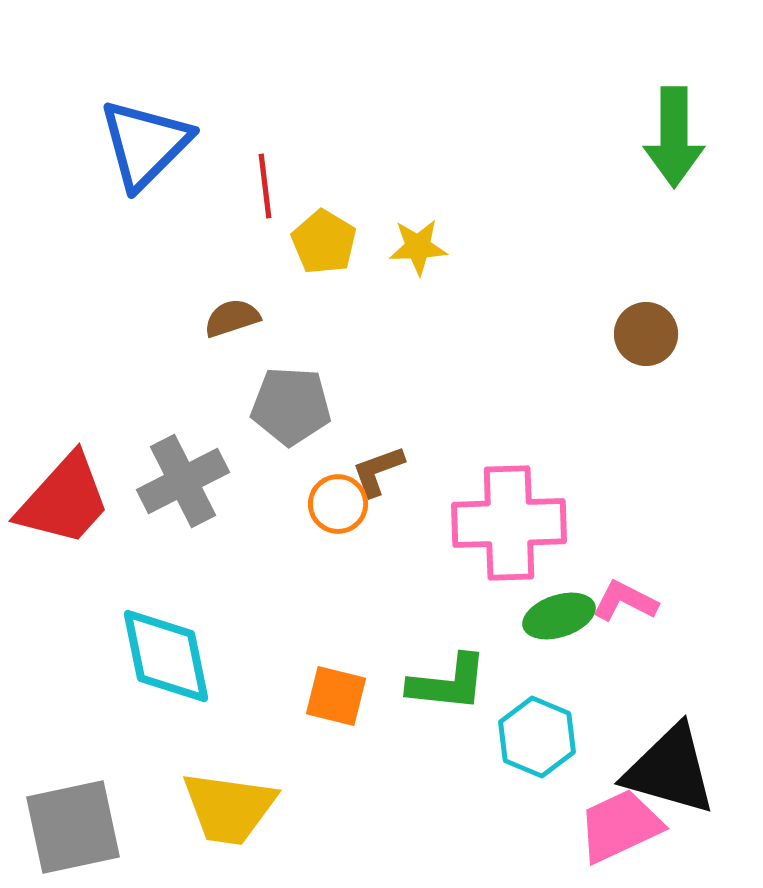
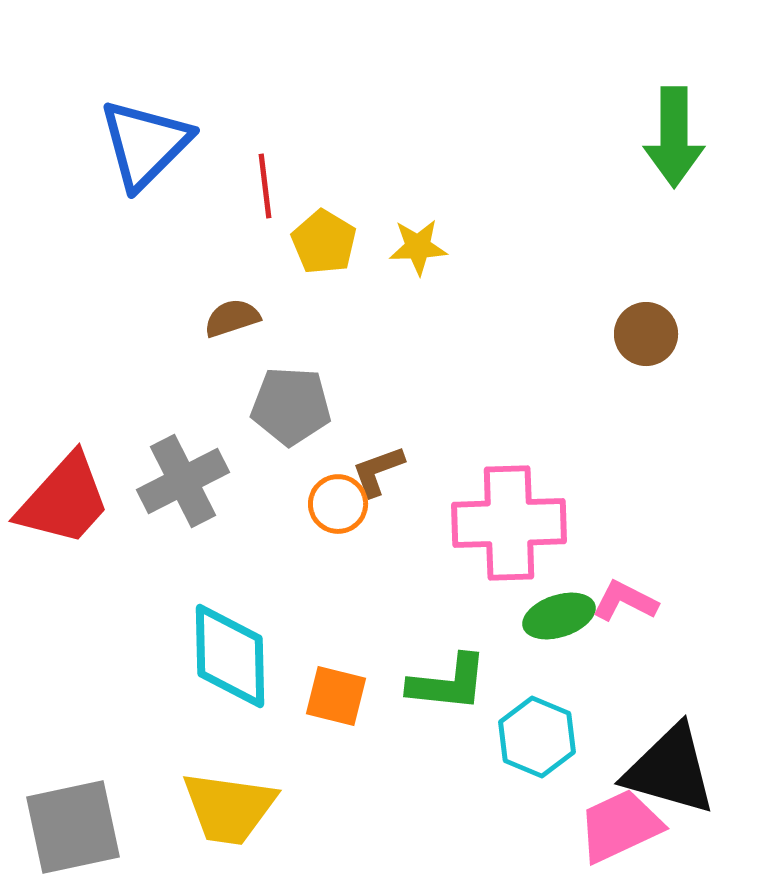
cyan diamond: moved 64 px right; rotated 10 degrees clockwise
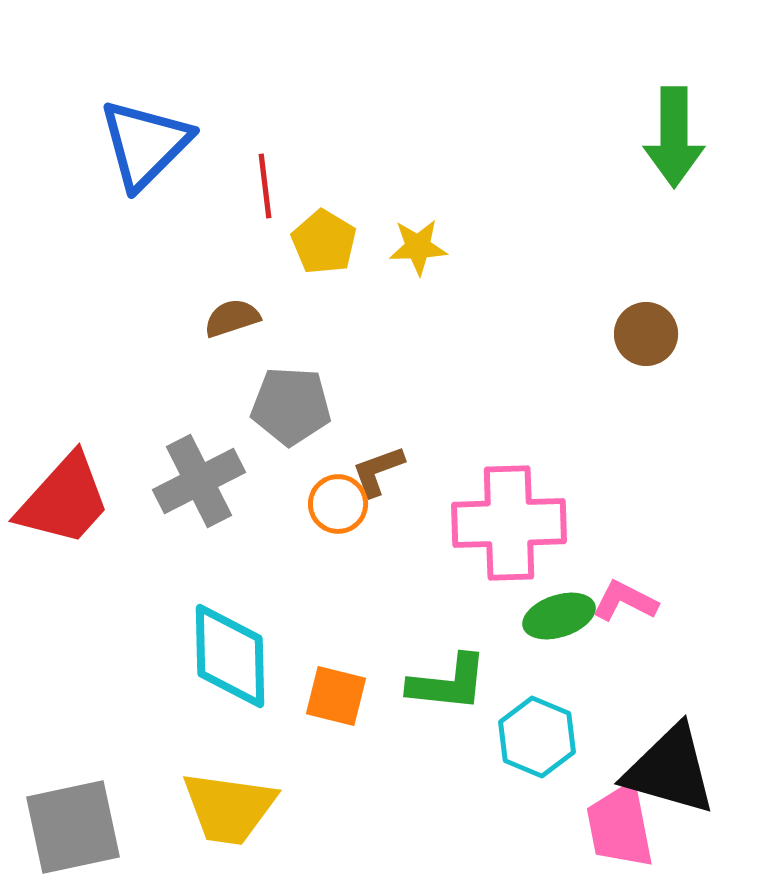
gray cross: moved 16 px right
pink trapezoid: rotated 76 degrees counterclockwise
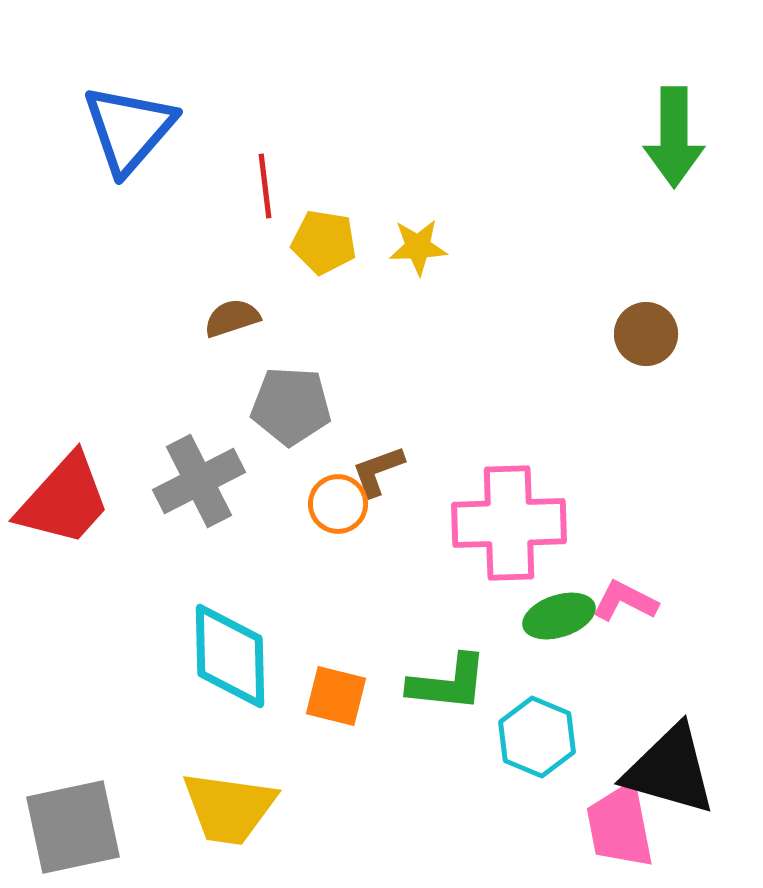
blue triangle: moved 16 px left, 15 px up; rotated 4 degrees counterclockwise
yellow pentagon: rotated 22 degrees counterclockwise
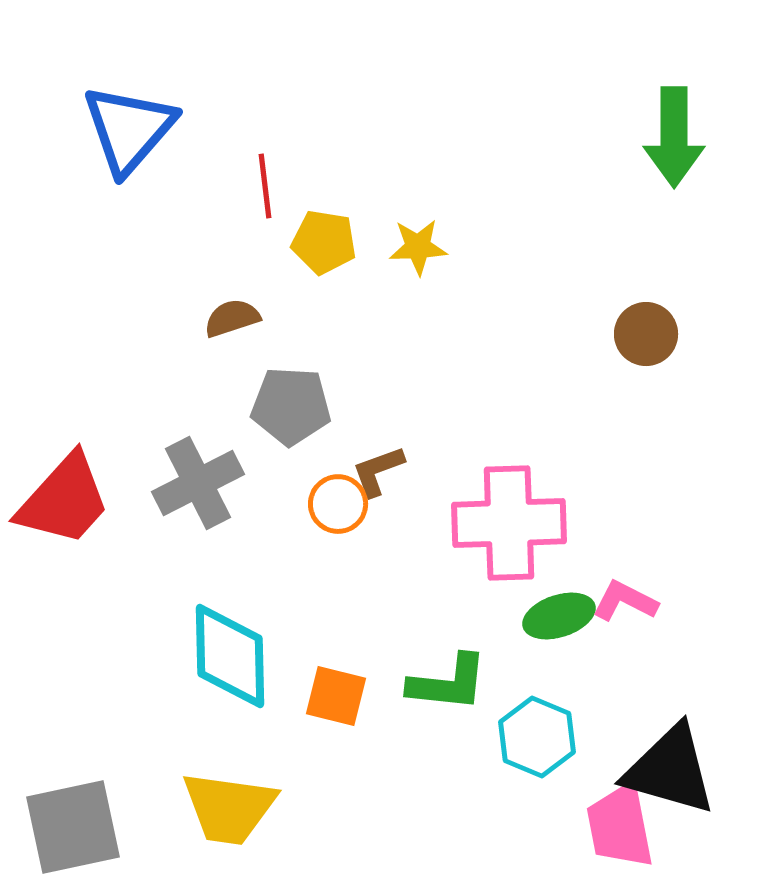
gray cross: moved 1 px left, 2 px down
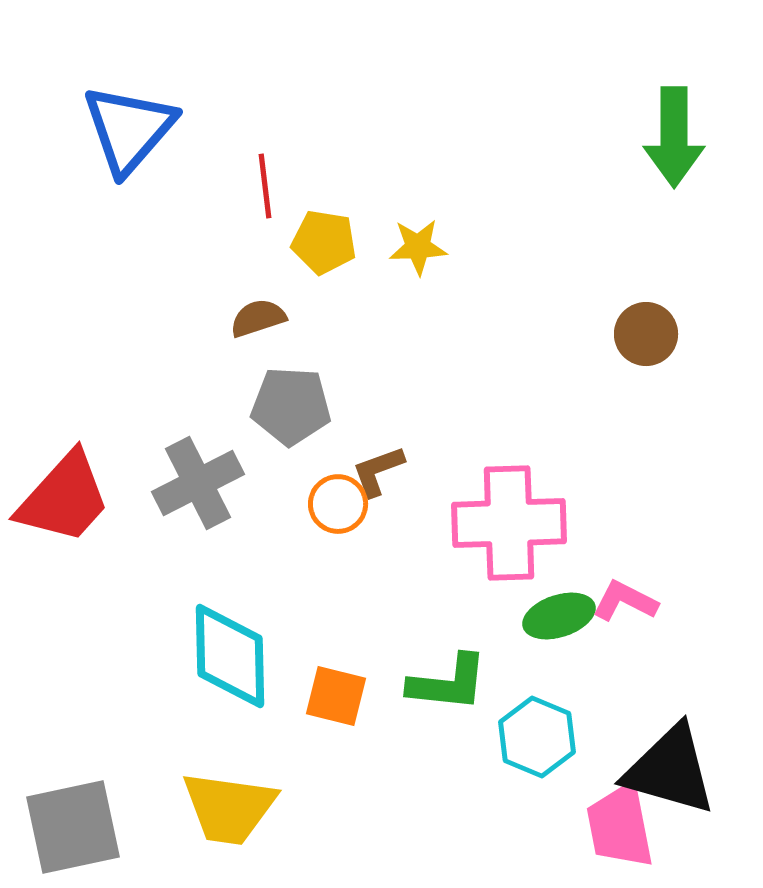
brown semicircle: moved 26 px right
red trapezoid: moved 2 px up
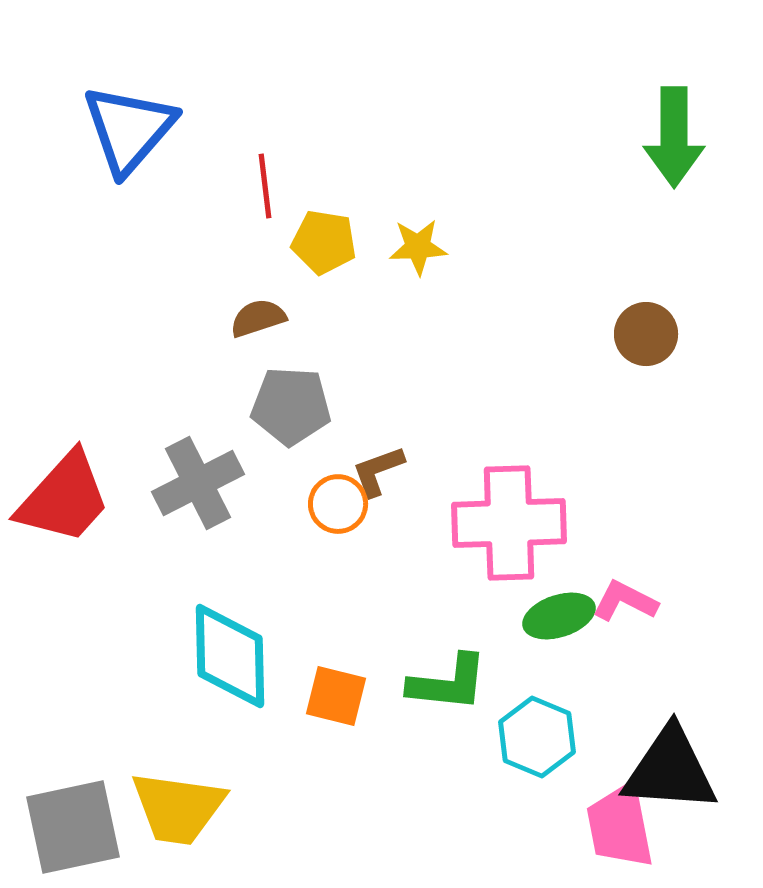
black triangle: rotated 12 degrees counterclockwise
yellow trapezoid: moved 51 px left
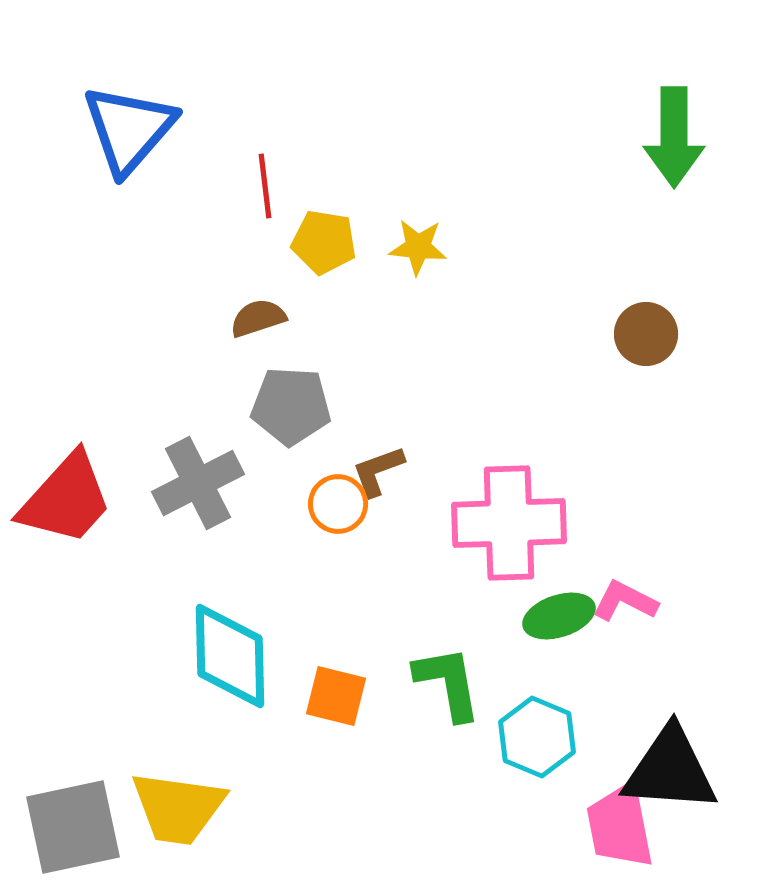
yellow star: rotated 8 degrees clockwise
red trapezoid: moved 2 px right, 1 px down
green L-shape: rotated 106 degrees counterclockwise
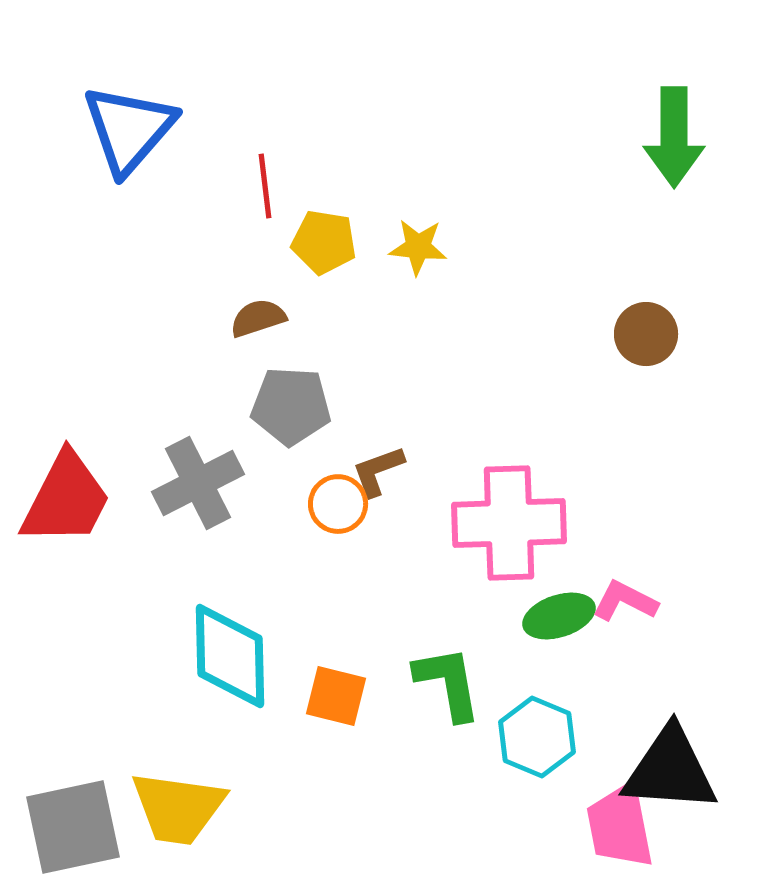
red trapezoid: rotated 15 degrees counterclockwise
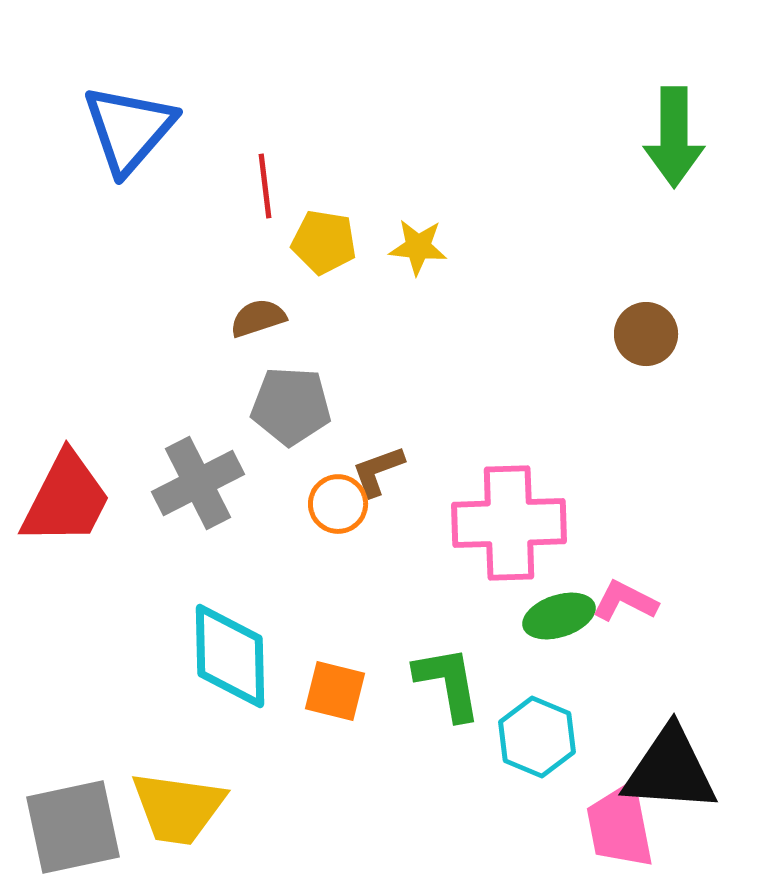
orange square: moved 1 px left, 5 px up
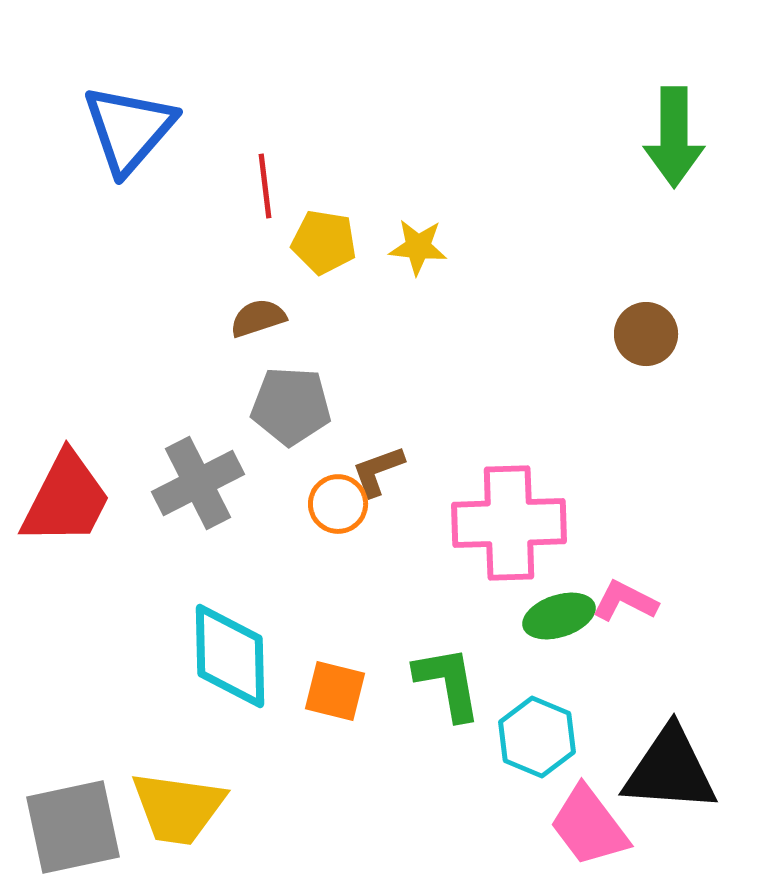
pink trapezoid: moved 31 px left; rotated 26 degrees counterclockwise
